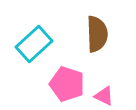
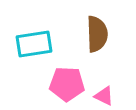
cyan rectangle: rotated 33 degrees clockwise
pink pentagon: rotated 16 degrees counterclockwise
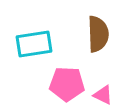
brown semicircle: moved 1 px right
pink triangle: moved 1 px left, 1 px up
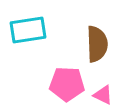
brown semicircle: moved 1 px left, 10 px down
cyan rectangle: moved 6 px left, 14 px up
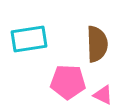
cyan rectangle: moved 1 px right, 9 px down
pink pentagon: moved 1 px right, 2 px up
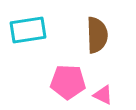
cyan rectangle: moved 1 px left, 9 px up
brown semicircle: moved 9 px up
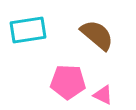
brown semicircle: rotated 48 degrees counterclockwise
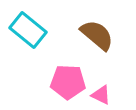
cyan rectangle: rotated 48 degrees clockwise
pink triangle: moved 2 px left
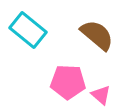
pink triangle: rotated 15 degrees clockwise
